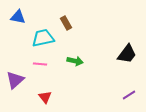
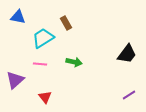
cyan trapezoid: rotated 20 degrees counterclockwise
green arrow: moved 1 px left, 1 px down
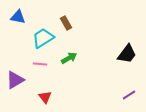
green arrow: moved 5 px left, 4 px up; rotated 42 degrees counterclockwise
purple triangle: rotated 12 degrees clockwise
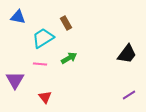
purple triangle: rotated 30 degrees counterclockwise
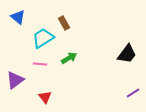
blue triangle: rotated 28 degrees clockwise
brown rectangle: moved 2 px left
purple triangle: rotated 24 degrees clockwise
purple line: moved 4 px right, 2 px up
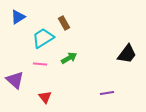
blue triangle: rotated 49 degrees clockwise
purple triangle: rotated 42 degrees counterclockwise
purple line: moved 26 px left; rotated 24 degrees clockwise
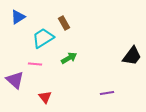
black trapezoid: moved 5 px right, 2 px down
pink line: moved 5 px left
